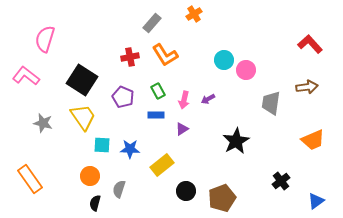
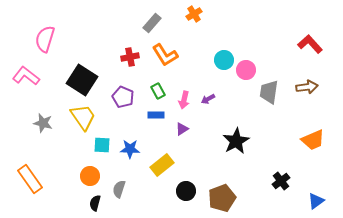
gray trapezoid: moved 2 px left, 11 px up
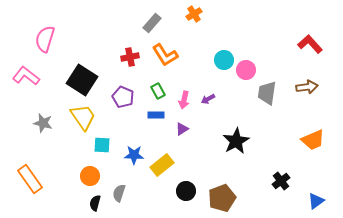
gray trapezoid: moved 2 px left, 1 px down
blue star: moved 4 px right, 6 px down
gray semicircle: moved 4 px down
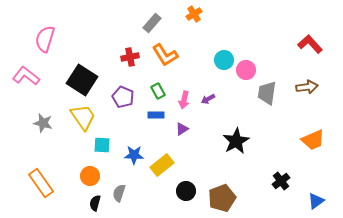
orange rectangle: moved 11 px right, 4 px down
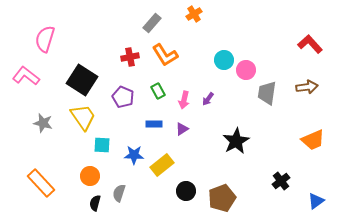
purple arrow: rotated 24 degrees counterclockwise
blue rectangle: moved 2 px left, 9 px down
orange rectangle: rotated 8 degrees counterclockwise
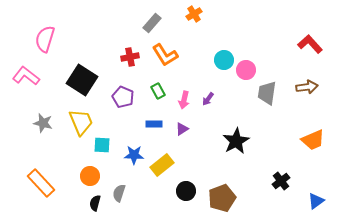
yellow trapezoid: moved 2 px left, 5 px down; rotated 12 degrees clockwise
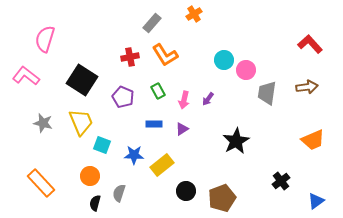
cyan square: rotated 18 degrees clockwise
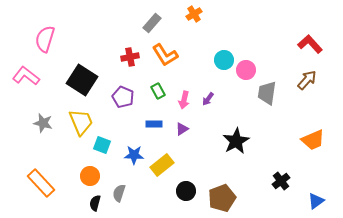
brown arrow: moved 7 px up; rotated 40 degrees counterclockwise
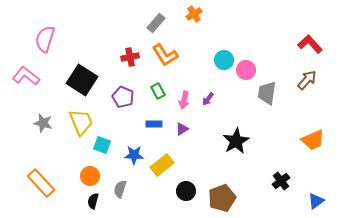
gray rectangle: moved 4 px right
gray semicircle: moved 1 px right, 4 px up
black semicircle: moved 2 px left, 2 px up
